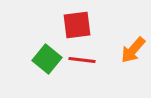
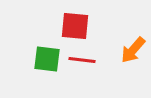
red square: moved 2 px left, 1 px down; rotated 12 degrees clockwise
green square: rotated 32 degrees counterclockwise
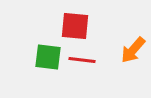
green square: moved 1 px right, 2 px up
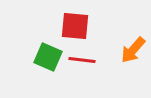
green square: rotated 16 degrees clockwise
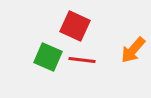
red square: rotated 20 degrees clockwise
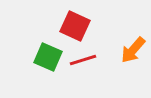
red line: moved 1 px right; rotated 24 degrees counterclockwise
